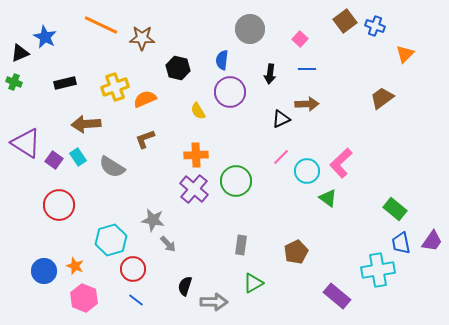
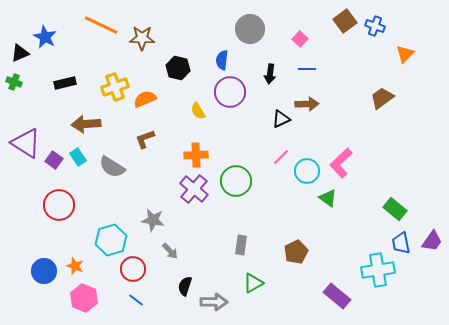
gray arrow at (168, 244): moved 2 px right, 7 px down
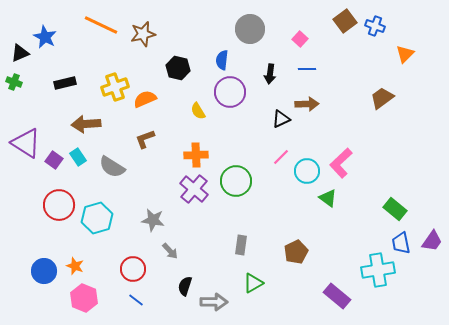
brown star at (142, 38): moved 1 px right, 4 px up; rotated 15 degrees counterclockwise
cyan hexagon at (111, 240): moved 14 px left, 22 px up
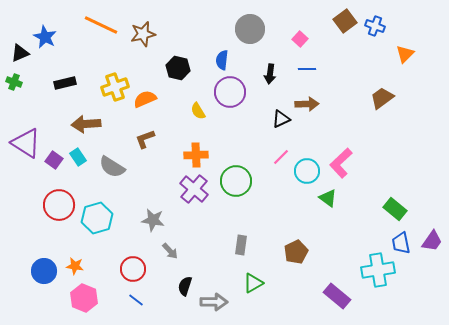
orange star at (75, 266): rotated 12 degrees counterclockwise
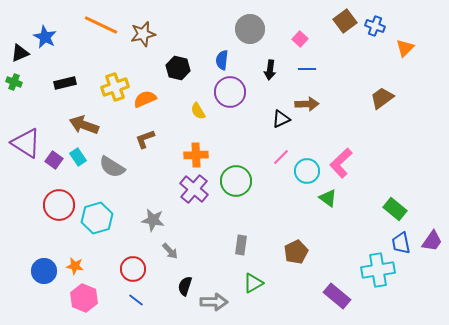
orange triangle at (405, 54): moved 6 px up
black arrow at (270, 74): moved 4 px up
brown arrow at (86, 124): moved 2 px left, 1 px down; rotated 24 degrees clockwise
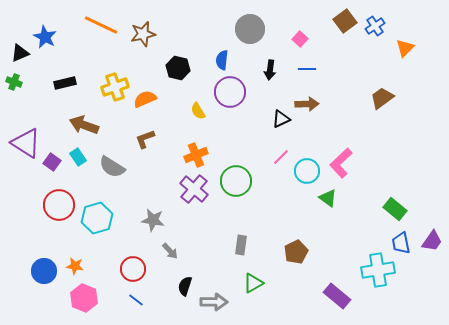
blue cross at (375, 26): rotated 36 degrees clockwise
orange cross at (196, 155): rotated 20 degrees counterclockwise
purple square at (54, 160): moved 2 px left, 2 px down
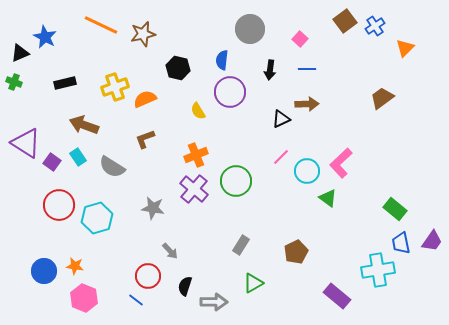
gray star at (153, 220): moved 12 px up
gray rectangle at (241, 245): rotated 24 degrees clockwise
red circle at (133, 269): moved 15 px right, 7 px down
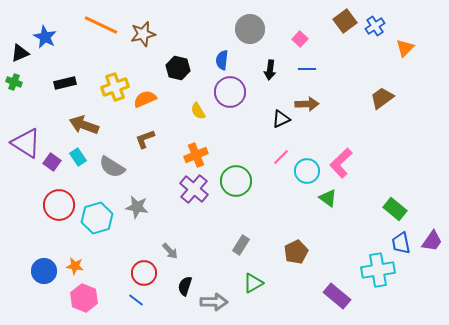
gray star at (153, 208): moved 16 px left, 1 px up
red circle at (148, 276): moved 4 px left, 3 px up
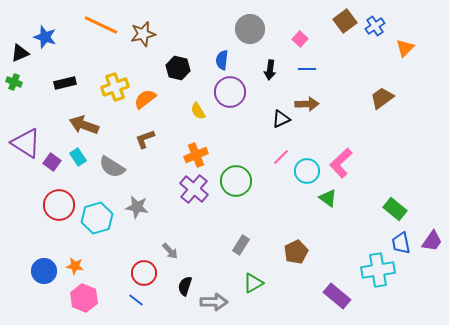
blue star at (45, 37): rotated 10 degrees counterclockwise
orange semicircle at (145, 99): rotated 15 degrees counterclockwise
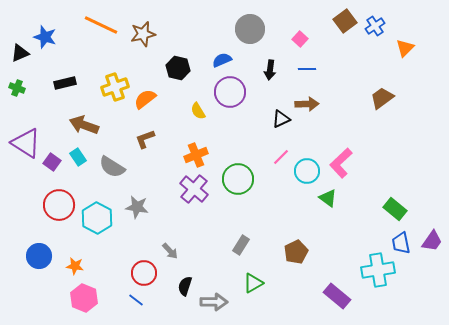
blue semicircle at (222, 60): rotated 60 degrees clockwise
green cross at (14, 82): moved 3 px right, 6 px down
green circle at (236, 181): moved 2 px right, 2 px up
cyan hexagon at (97, 218): rotated 16 degrees counterclockwise
blue circle at (44, 271): moved 5 px left, 15 px up
